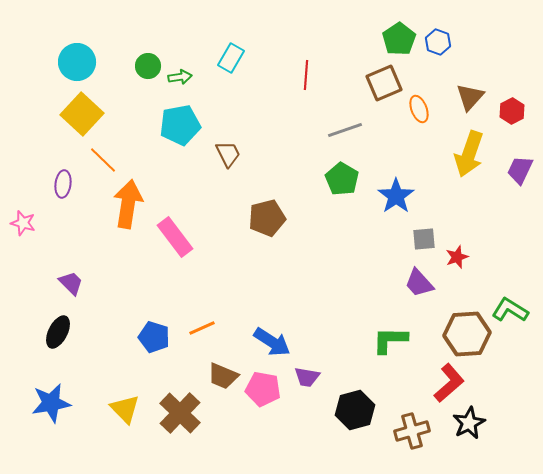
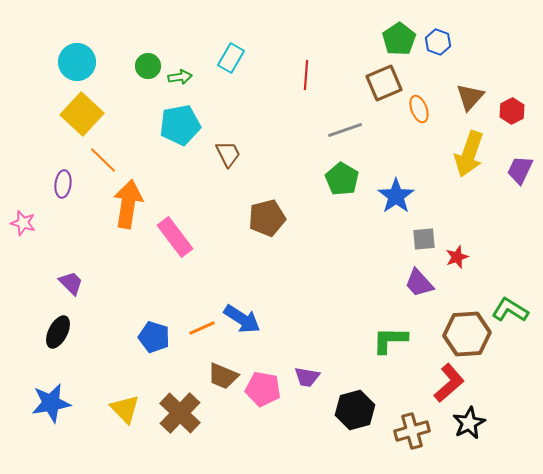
blue arrow at (272, 342): moved 30 px left, 23 px up
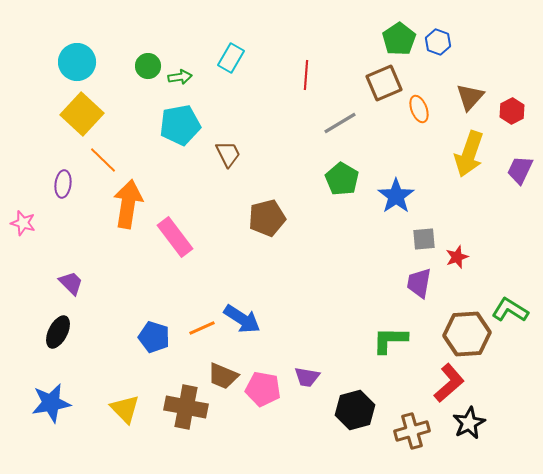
gray line at (345, 130): moved 5 px left, 7 px up; rotated 12 degrees counterclockwise
purple trapezoid at (419, 283): rotated 52 degrees clockwise
brown cross at (180, 413): moved 6 px right, 6 px up; rotated 33 degrees counterclockwise
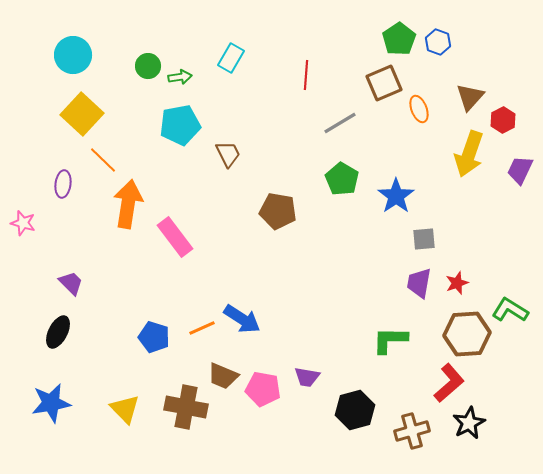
cyan circle at (77, 62): moved 4 px left, 7 px up
red hexagon at (512, 111): moved 9 px left, 9 px down
brown pentagon at (267, 218): moved 11 px right, 7 px up; rotated 24 degrees clockwise
red star at (457, 257): moved 26 px down
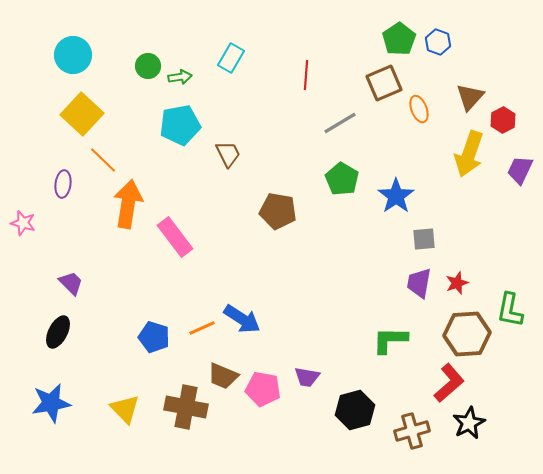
green L-shape at (510, 310): rotated 111 degrees counterclockwise
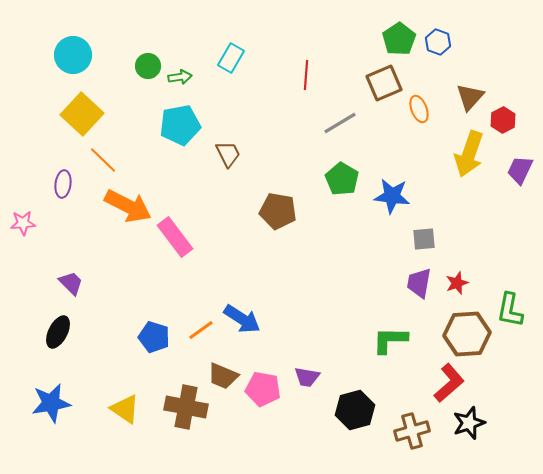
blue star at (396, 196): moved 4 px left; rotated 30 degrees counterclockwise
orange arrow at (128, 204): moved 2 px down; rotated 108 degrees clockwise
pink star at (23, 223): rotated 20 degrees counterclockwise
orange line at (202, 328): moved 1 px left, 2 px down; rotated 12 degrees counterclockwise
yellow triangle at (125, 409): rotated 12 degrees counterclockwise
black star at (469, 423): rotated 8 degrees clockwise
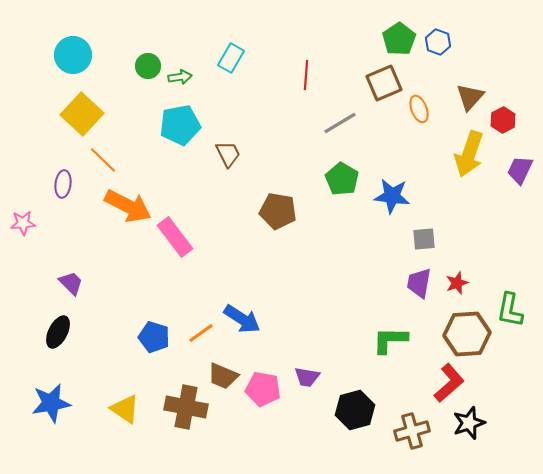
orange line at (201, 330): moved 3 px down
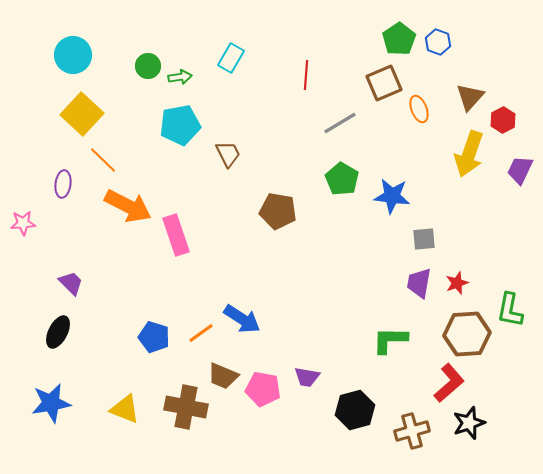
pink rectangle at (175, 237): moved 1 px right, 2 px up; rotated 18 degrees clockwise
yellow triangle at (125, 409): rotated 12 degrees counterclockwise
